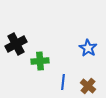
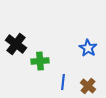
black cross: rotated 25 degrees counterclockwise
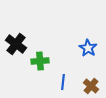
brown cross: moved 3 px right
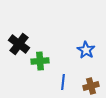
black cross: moved 3 px right
blue star: moved 2 px left, 2 px down
brown cross: rotated 35 degrees clockwise
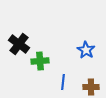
brown cross: moved 1 px down; rotated 14 degrees clockwise
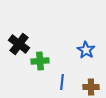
blue line: moved 1 px left
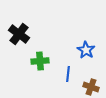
black cross: moved 10 px up
blue line: moved 6 px right, 8 px up
brown cross: rotated 21 degrees clockwise
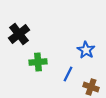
black cross: rotated 15 degrees clockwise
green cross: moved 2 px left, 1 px down
blue line: rotated 21 degrees clockwise
